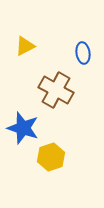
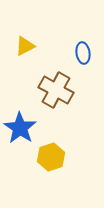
blue star: moved 3 px left; rotated 16 degrees clockwise
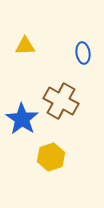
yellow triangle: rotated 25 degrees clockwise
brown cross: moved 5 px right, 11 px down
blue star: moved 2 px right, 9 px up
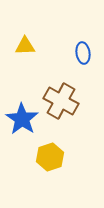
yellow hexagon: moved 1 px left
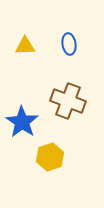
blue ellipse: moved 14 px left, 9 px up
brown cross: moved 7 px right; rotated 8 degrees counterclockwise
blue star: moved 3 px down
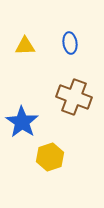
blue ellipse: moved 1 px right, 1 px up
brown cross: moved 6 px right, 4 px up
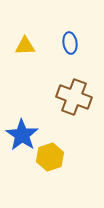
blue star: moved 13 px down
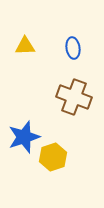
blue ellipse: moved 3 px right, 5 px down
blue star: moved 2 px right, 2 px down; rotated 20 degrees clockwise
yellow hexagon: moved 3 px right
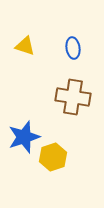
yellow triangle: rotated 20 degrees clockwise
brown cross: moved 1 px left; rotated 12 degrees counterclockwise
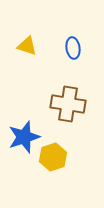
yellow triangle: moved 2 px right
brown cross: moved 5 px left, 7 px down
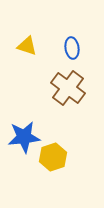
blue ellipse: moved 1 px left
brown cross: moved 16 px up; rotated 28 degrees clockwise
blue star: rotated 12 degrees clockwise
